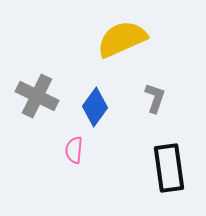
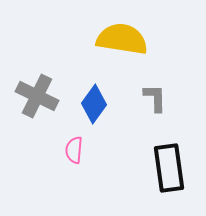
yellow semicircle: rotated 33 degrees clockwise
gray L-shape: rotated 20 degrees counterclockwise
blue diamond: moved 1 px left, 3 px up
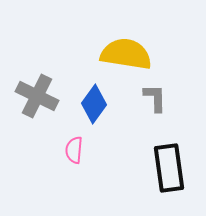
yellow semicircle: moved 4 px right, 15 px down
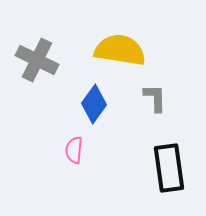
yellow semicircle: moved 6 px left, 4 px up
gray cross: moved 36 px up
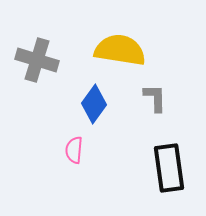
gray cross: rotated 9 degrees counterclockwise
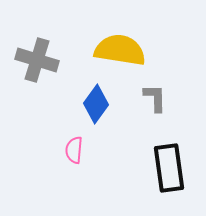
blue diamond: moved 2 px right
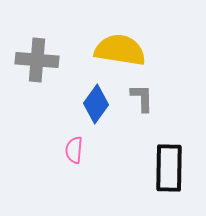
gray cross: rotated 12 degrees counterclockwise
gray L-shape: moved 13 px left
black rectangle: rotated 9 degrees clockwise
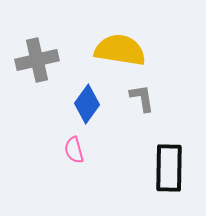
gray cross: rotated 18 degrees counterclockwise
gray L-shape: rotated 8 degrees counterclockwise
blue diamond: moved 9 px left
pink semicircle: rotated 20 degrees counterclockwise
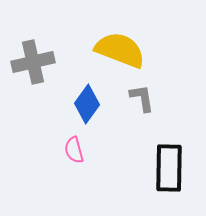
yellow semicircle: rotated 12 degrees clockwise
gray cross: moved 4 px left, 2 px down
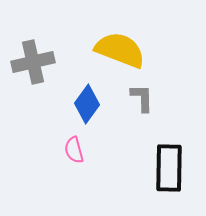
gray L-shape: rotated 8 degrees clockwise
